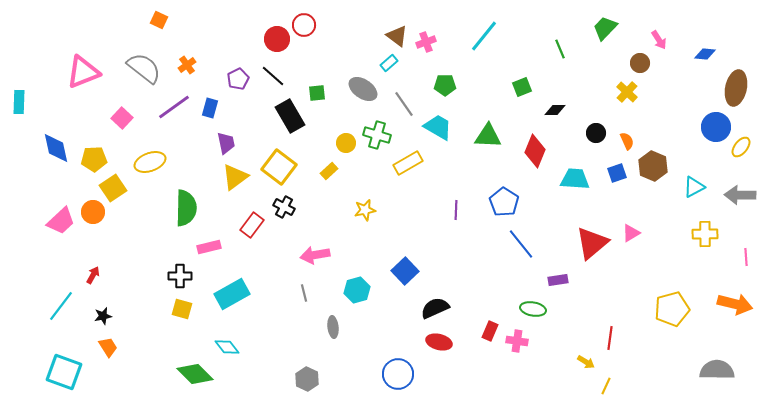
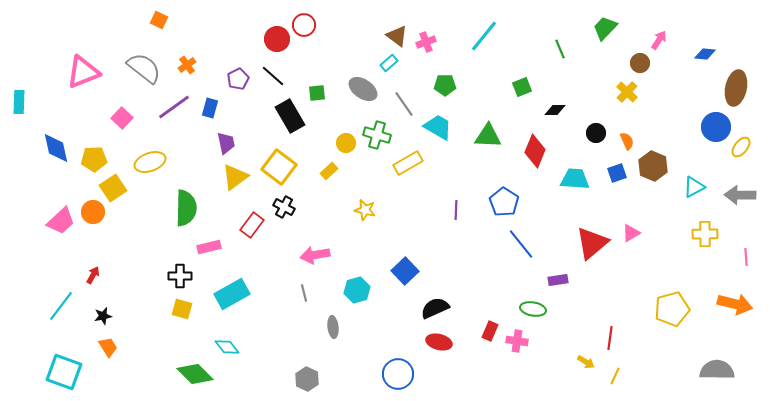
pink arrow at (659, 40): rotated 114 degrees counterclockwise
yellow star at (365, 210): rotated 25 degrees clockwise
yellow line at (606, 386): moved 9 px right, 10 px up
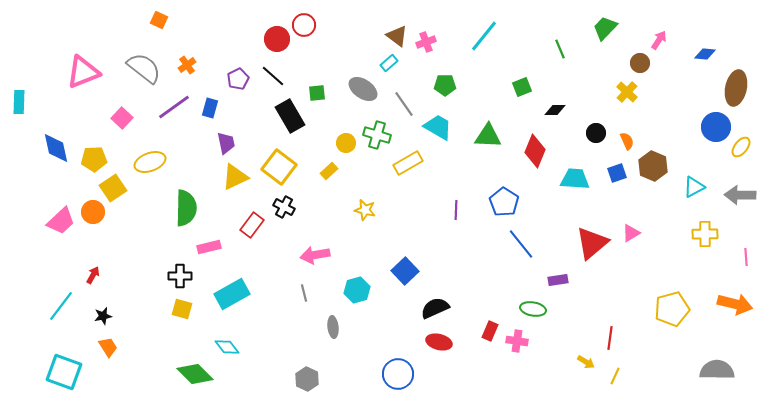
yellow triangle at (235, 177): rotated 12 degrees clockwise
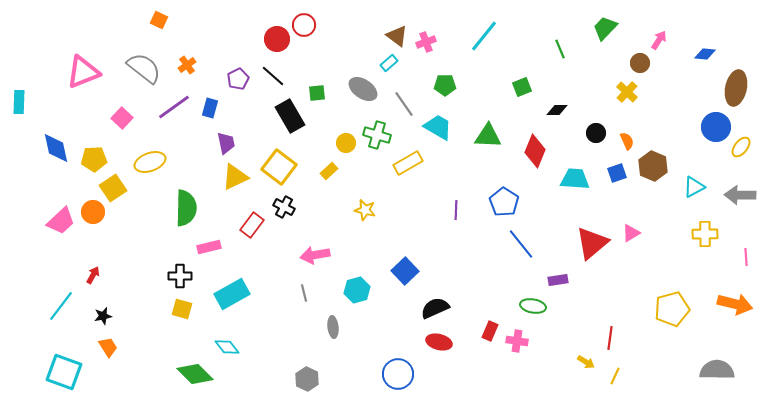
black diamond at (555, 110): moved 2 px right
green ellipse at (533, 309): moved 3 px up
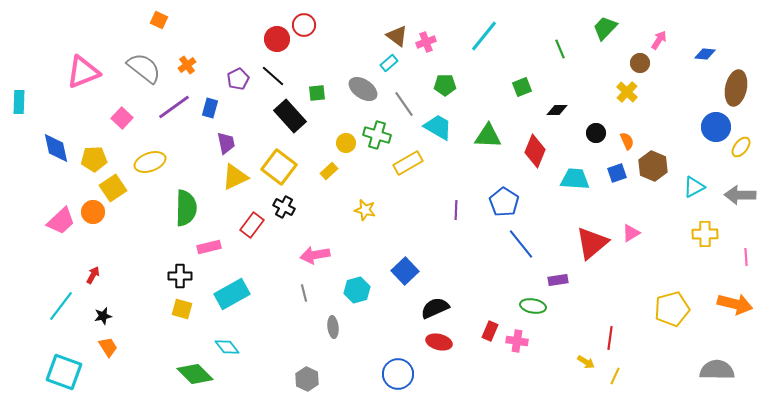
black rectangle at (290, 116): rotated 12 degrees counterclockwise
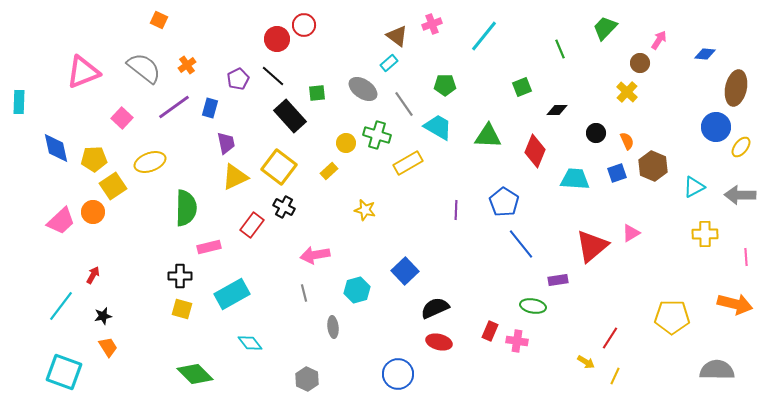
pink cross at (426, 42): moved 6 px right, 18 px up
yellow square at (113, 188): moved 2 px up
red triangle at (592, 243): moved 3 px down
yellow pentagon at (672, 309): moved 8 px down; rotated 16 degrees clockwise
red line at (610, 338): rotated 25 degrees clockwise
cyan diamond at (227, 347): moved 23 px right, 4 px up
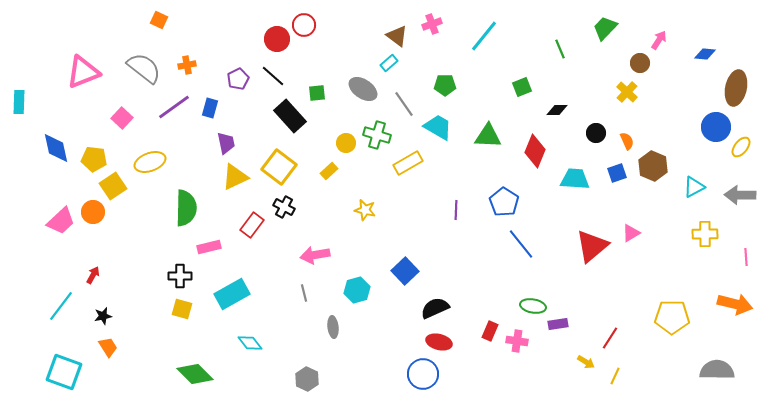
orange cross at (187, 65): rotated 24 degrees clockwise
yellow pentagon at (94, 159): rotated 10 degrees clockwise
purple rectangle at (558, 280): moved 44 px down
blue circle at (398, 374): moved 25 px right
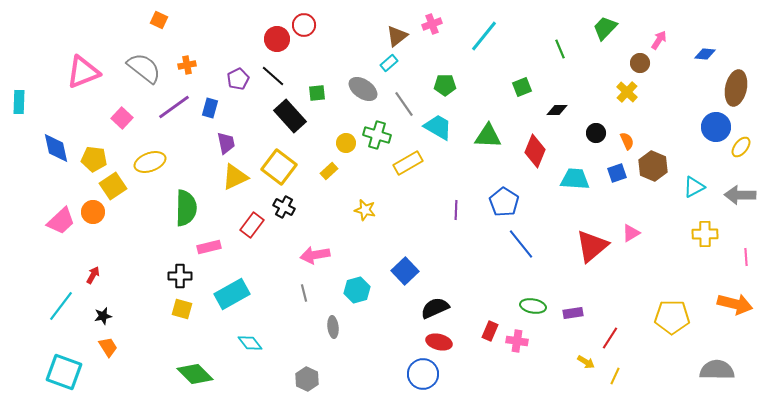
brown triangle at (397, 36): rotated 45 degrees clockwise
purple rectangle at (558, 324): moved 15 px right, 11 px up
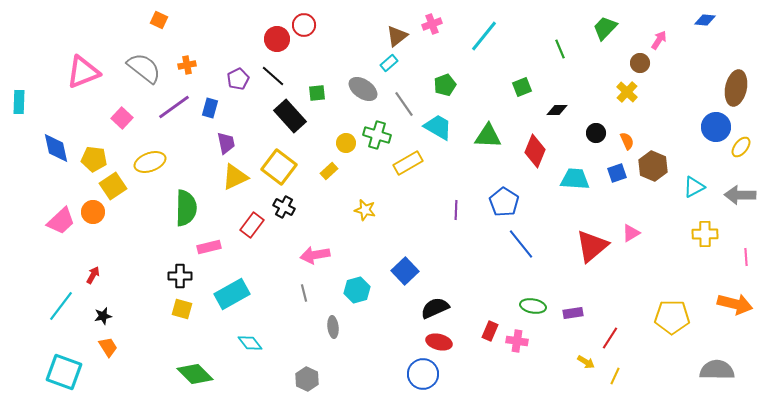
blue diamond at (705, 54): moved 34 px up
green pentagon at (445, 85): rotated 20 degrees counterclockwise
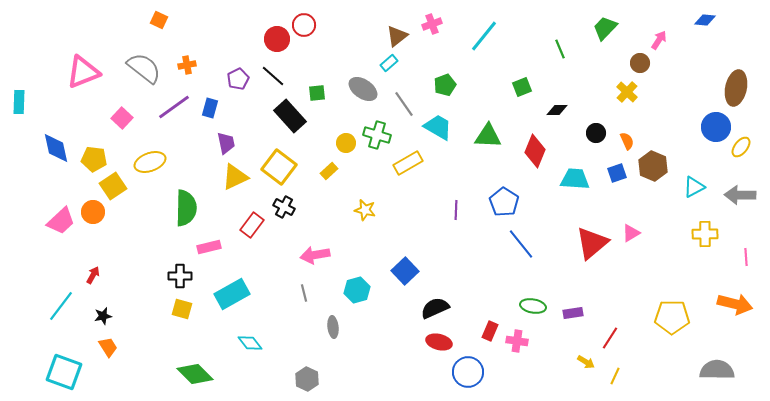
red triangle at (592, 246): moved 3 px up
blue circle at (423, 374): moved 45 px right, 2 px up
